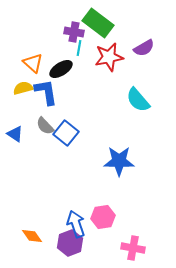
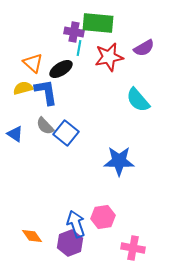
green rectangle: rotated 32 degrees counterclockwise
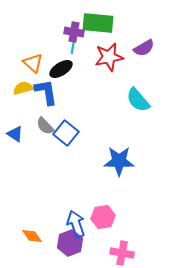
cyan line: moved 6 px left, 2 px up
pink cross: moved 11 px left, 5 px down
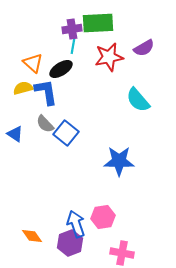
green rectangle: rotated 8 degrees counterclockwise
purple cross: moved 2 px left, 3 px up; rotated 18 degrees counterclockwise
gray semicircle: moved 2 px up
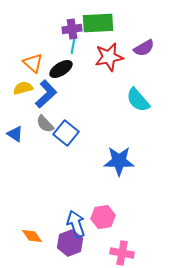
blue L-shape: moved 2 px down; rotated 56 degrees clockwise
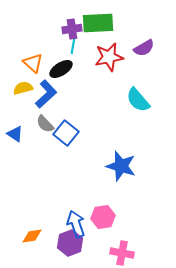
blue star: moved 2 px right, 5 px down; rotated 16 degrees clockwise
orange diamond: rotated 65 degrees counterclockwise
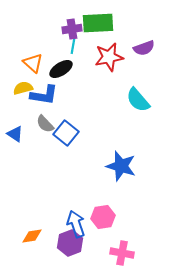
purple semicircle: rotated 10 degrees clockwise
blue L-shape: moved 2 px left, 1 px down; rotated 52 degrees clockwise
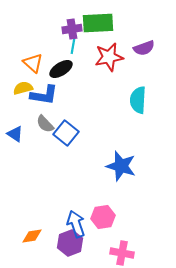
cyan semicircle: rotated 44 degrees clockwise
